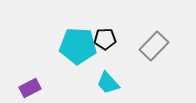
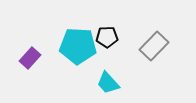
black pentagon: moved 2 px right, 2 px up
purple rectangle: moved 30 px up; rotated 20 degrees counterclockwise
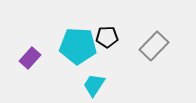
cyan trapezoid: moved 14 px left, 2 px down; rotated 75 degrees clockwise
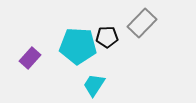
gray rectangle: moved 12 px left, 23 px up
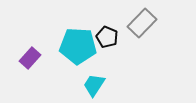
black pentagon: rotated 25 degrees clockwise
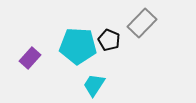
black pentagon: moved 2 px right, 3 px down
